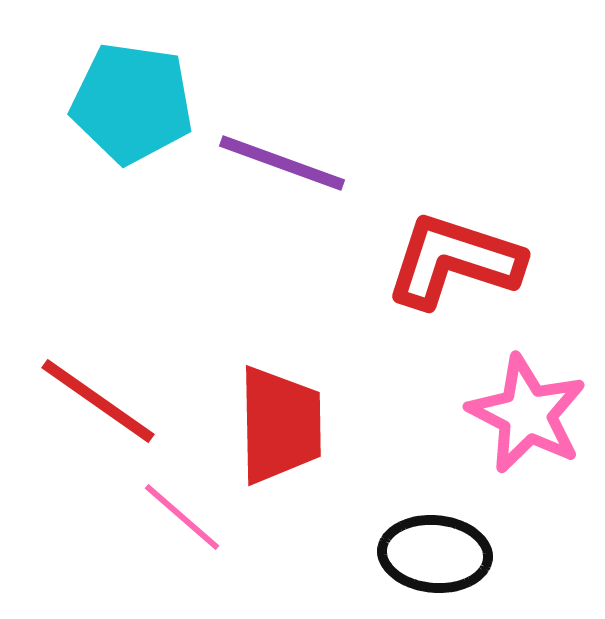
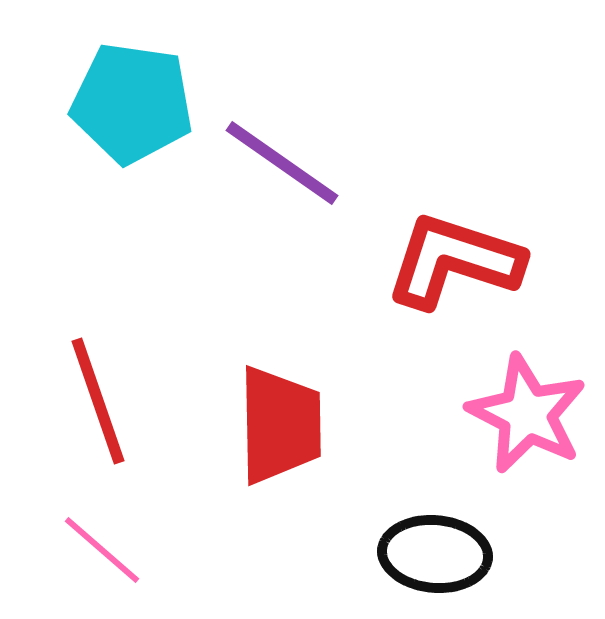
purple line: rotated 15 degrees clockwise
red line: rotated 36 degrees clockwise
pink line: moved 80 px left, 33 px down
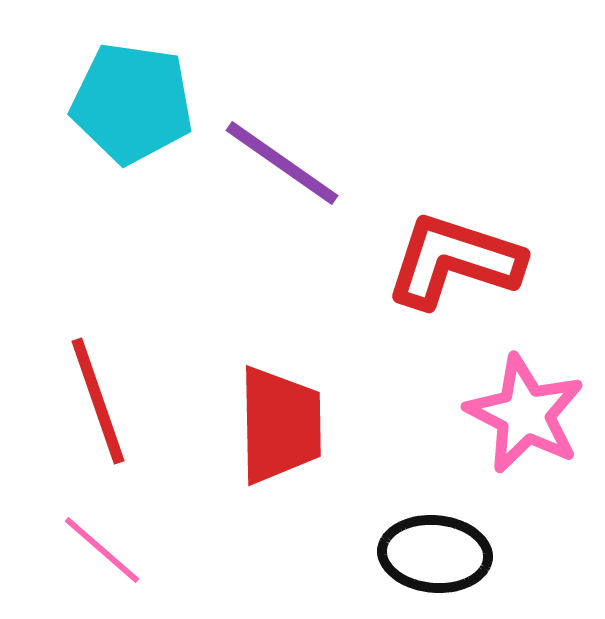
pink star: moved 2 px left
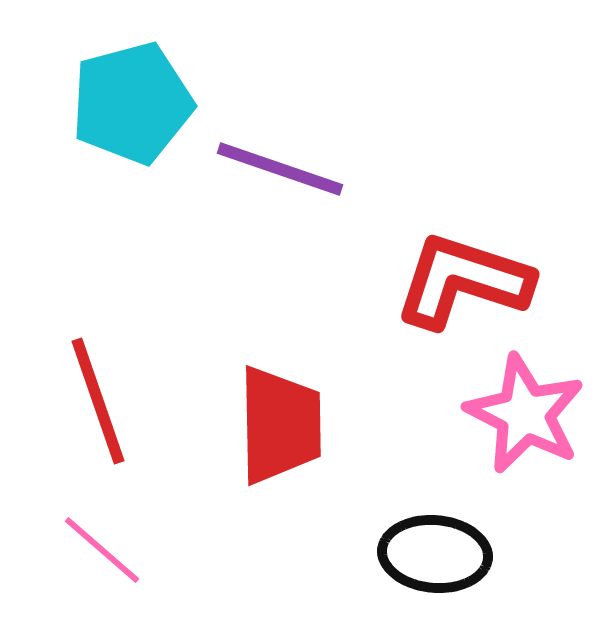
cyan pentagon: rotated 23 degrees counterclockwise
purple line: moved 2 px left, 6 px down; rotated 16 degrees counterclockwise
red L-shape: moved 9 px right, 20 px down
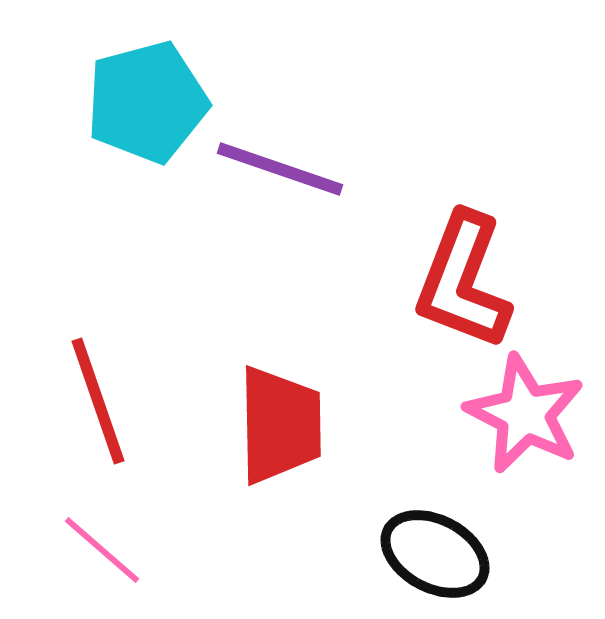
cyan pentagon: moved 15 px right, 1 px up
red L-shape: rotated 87 degrees counterclockwise
black ellipse: rotated 23 degrees clockwise
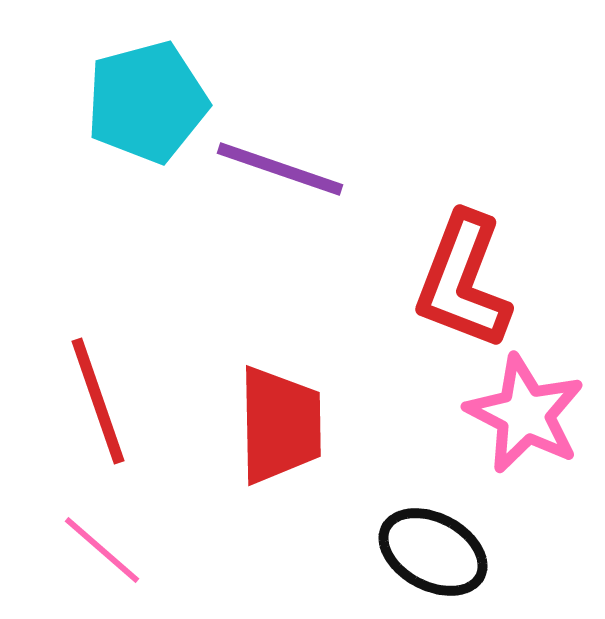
black ellipse: moved 2 px left, 2 px up
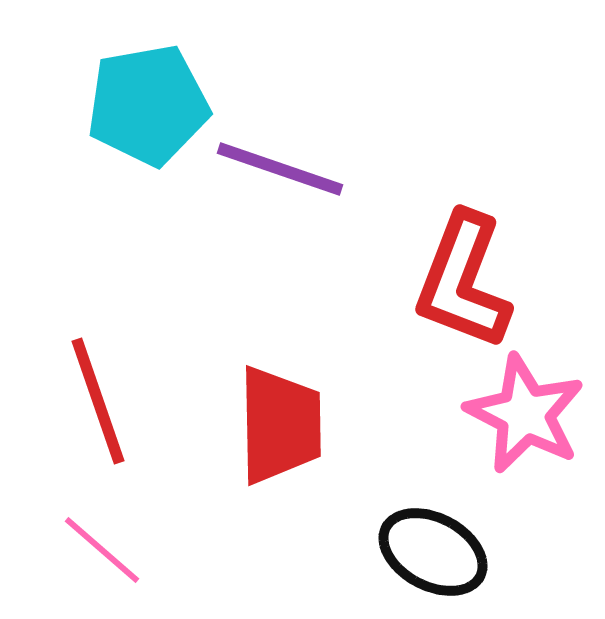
cyan pentagon: moved 1 px right, 3 px down; rotated 5 degrees clockwise
